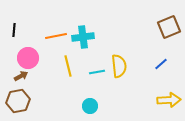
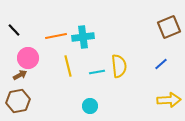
black line: rotated 48 degrees counterclockwise
brown arrow: moved 1 px left, 1 px up
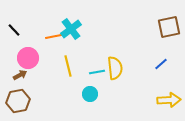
brown square: rotated 10 degrees clockwise
cyan cross: moved 12 px left, 8 px up; rotated 30 degrees counterclockwise
yellow semicircle: moved 4 px left, 2 px down
cyan circle: moved 12 px up
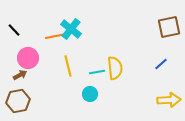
cyan cross: rotated 15 degrees counterclockwise
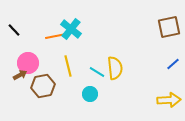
pink circle: moved 5 px down
blue line: moved 12 px right
cyan line: rotated 42 degrees clockwise
brown hexagon: moved 25 px right, 15 px up
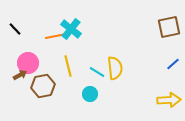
black line: moved 1 px right, 1 px up
